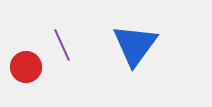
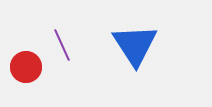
blue triangle: rotated 9 degrees counterclockwise
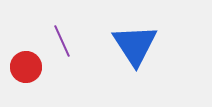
purple line: moved 4 px up
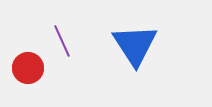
red circle: moved 2 px right, 1 px down
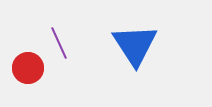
purple line: moved 3 px left, 2 px down
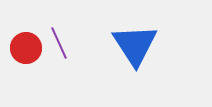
red circle: moved 2 px left, 20 px up
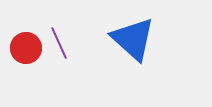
blue triangle: moved 2 px left, 6 px up; rotated 15 degrees counterclockwise
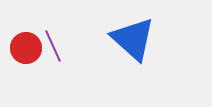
purple line: moved 6 px left, 3 px down
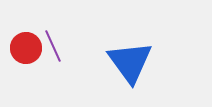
blue triangle: moved 3 px left, 23 px down; rotated 12 degrees clockwise
